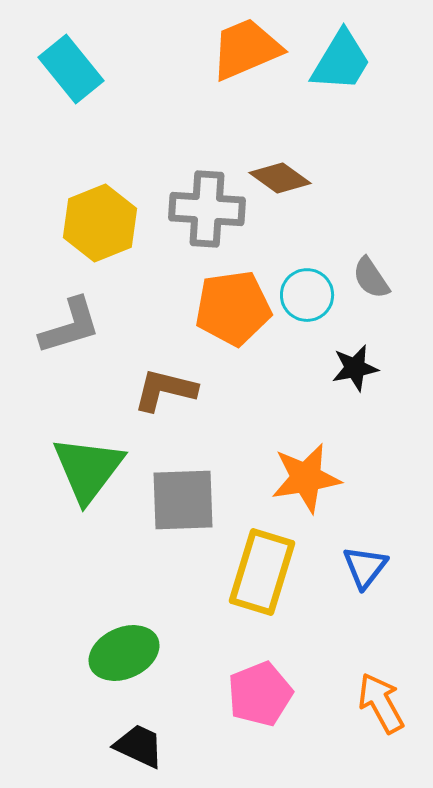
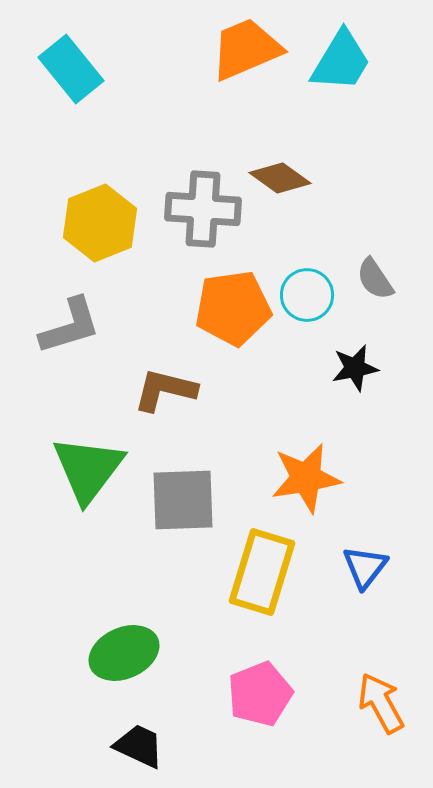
gray cross: moved 4 px left
gray semicircle: moved 4 px right, 1 px down
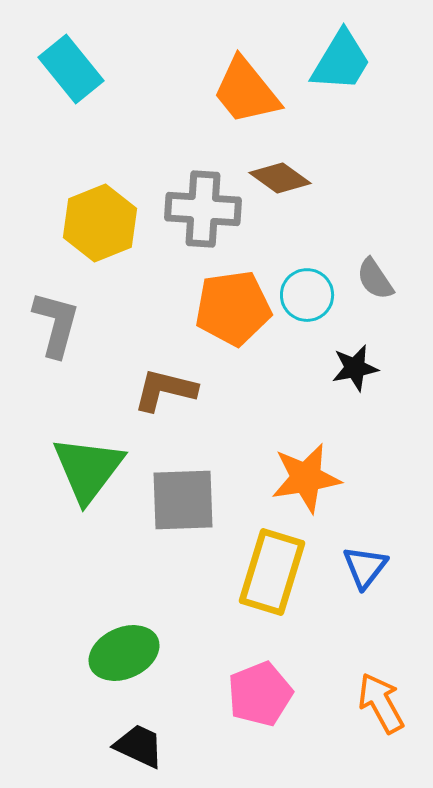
orange trapezoid: moved 42 px down; rotated 106 degrees counterclockwise
gray L-shape: moved 14 px left, 2 px up; rotated 58 degrees counterclockwise
yellow rectangle: moved 10 px right
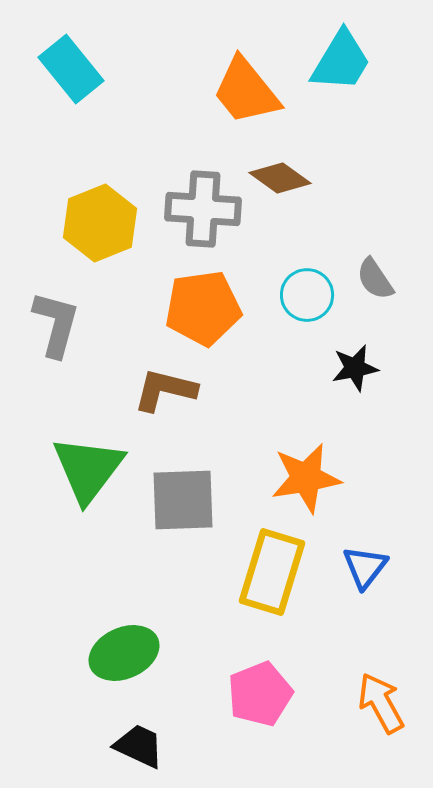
orange pentagon: moved 30 px left
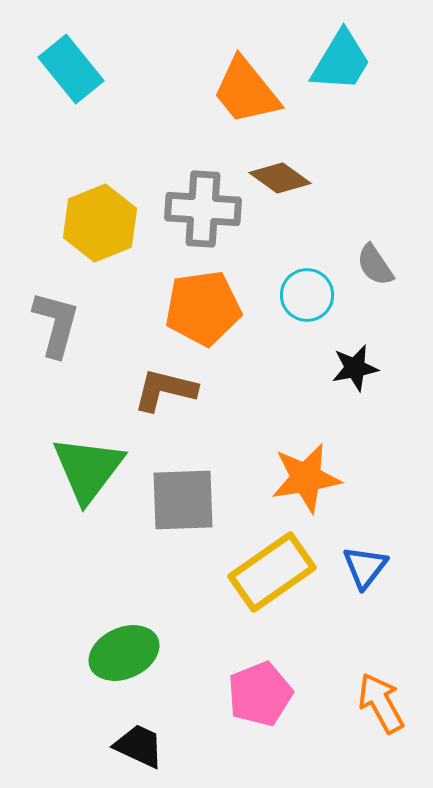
gray semicircle: moved 14 px up
yellow rectangle: rotated 38 degrees clockwise
